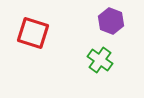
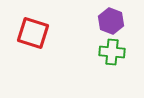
green cross: moved 12 px right, 8 px up; rotated 30 degrees counterclockwise
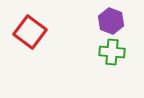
red square: moved 3 px left, 1 px up; rotated 20 degrees clockwise
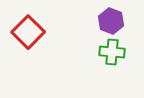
red square: moved 2 px left; rotated 8 degrees clockwise
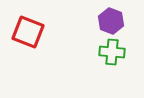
red square: rotated 24 degrees counterclockwise
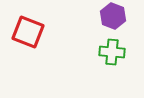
purple hexagon: moved 2 px right, 5 px up
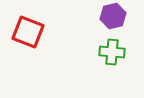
purple hexagon: rotated 25 degrees clockwise
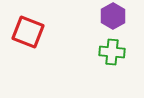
purple hexagon: rotated 15 degrees counterclockwise
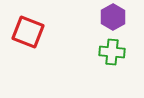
purple hexagon: moved 1 px down
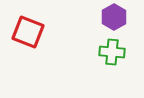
purple hexagon: moved 1 px right
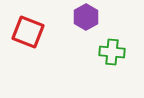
purple hexagon: moved 28 px left
